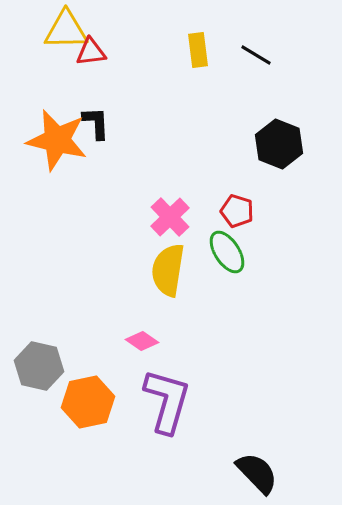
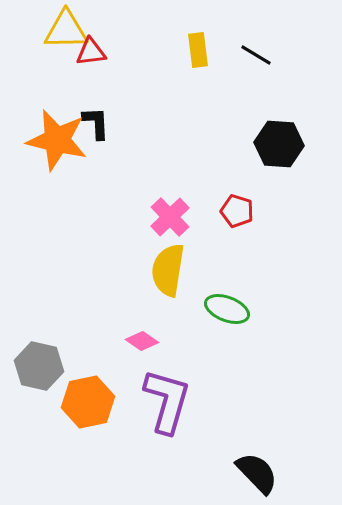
black hexagon: rotated 18 degrees counterclockwise
green ellipse: moved 57 px down; rotated 36 degrees counterclockwise
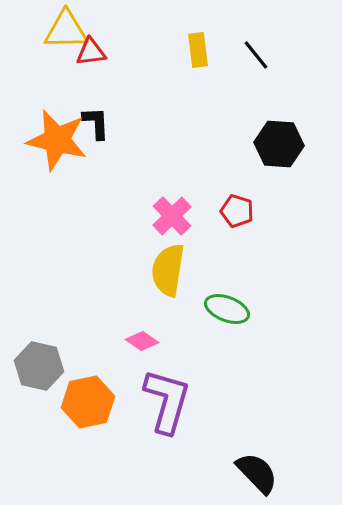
black line: rotated 20 degrees clockwise
pink cross: moved 2 px right, 1 px up
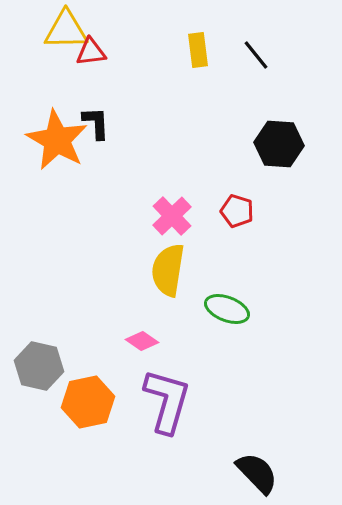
orange star: rotated 16 degrees clockwise
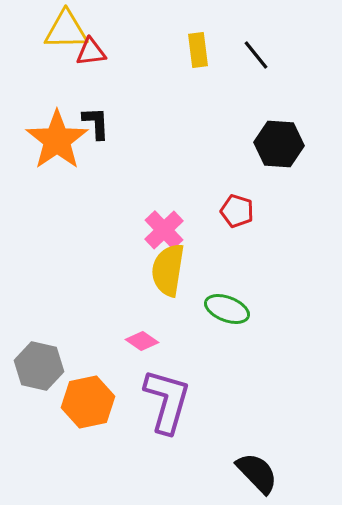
orange star: rotated 8 degrees clockwise
pink cross: moved 8 px left, 14 px down
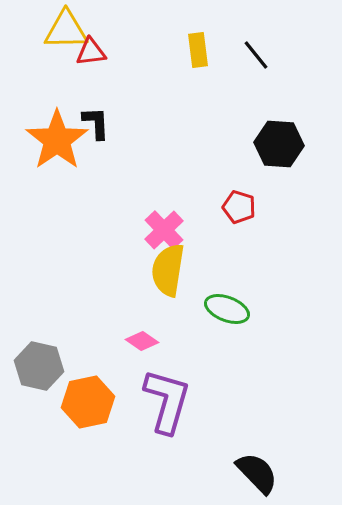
red pentagon: moved 2 px right, 4 px up
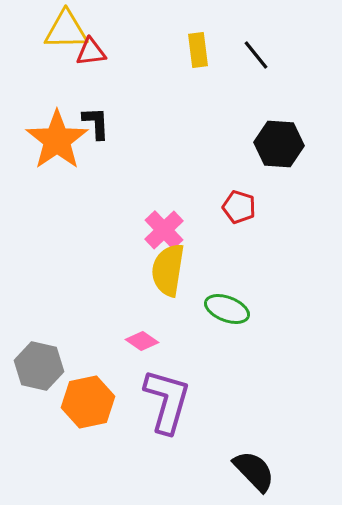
black semicircle: moved 3 px left, 2 px up
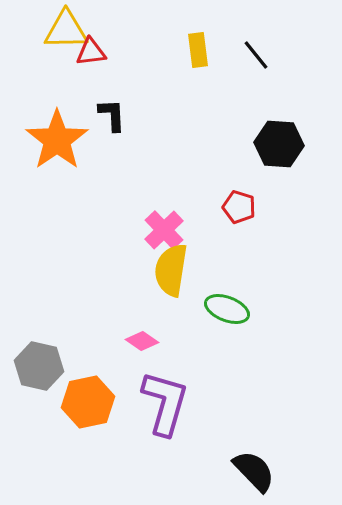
black L-shape: moved 16 px right, 8 px up
yellow semicircle: moved 3 px right
purple L-shape: moved 2 px left, 2 px down
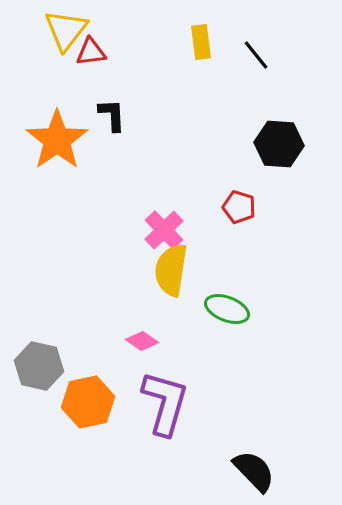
yellow triangle: rotated 51 degrees counterclockwise
yellow rectangle: moved 3 px right, 8 px up
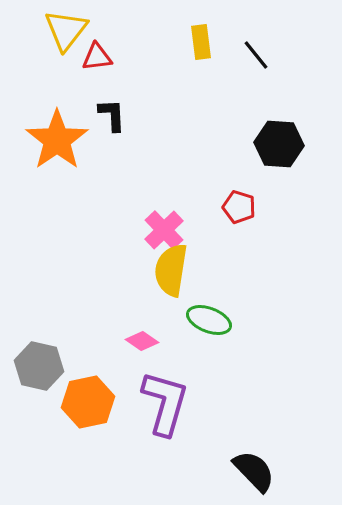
red triangle: moved 6 px right, 5 px down
green ellipse: moved 18 px left, 11 px down
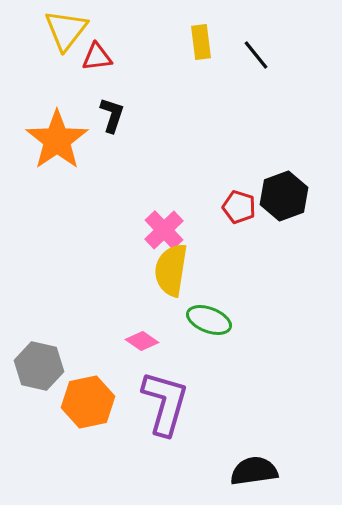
black L-shape: rotated 21 degrees clockwise
black hexagon: moved 5 px right, 52 px down; rotated 24 degrees counterclockwise
black semicircle: rotated 54 degrees counterclockwise
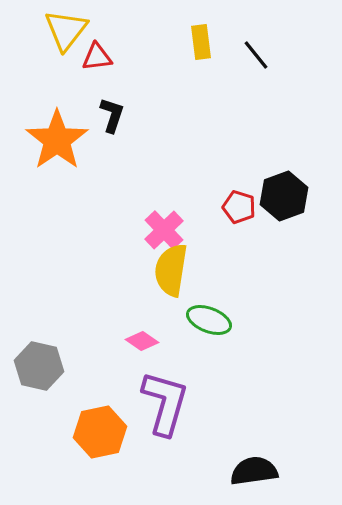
orange hexagon: moved 12 px right, 30 px down
